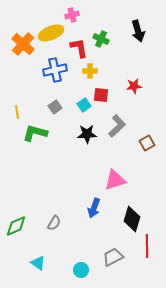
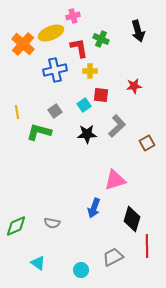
pink cross: moved 1 px right, 1 px down
gray square: moved 4 px down
green L-shape: moved 4 px right, 1 px up
gray semicircle: moved 2 px left; rotated 70 degrees clockwise
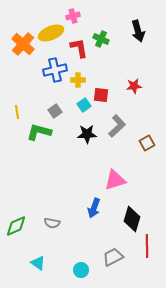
yellow cross: moved 12 px left, 9 px down
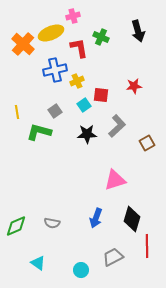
green cross: moved 2 px up
yellow cross: moved 1 px left, 1 px down; rotated 24 degrees counterclockwise
blue arrow: moved 2 px right, 10 px down
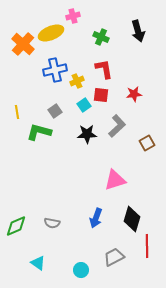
red L-shape: moved 25 px right, 21 px down
red star: moved 8 px down
gray trapezoid: moved 1 px right
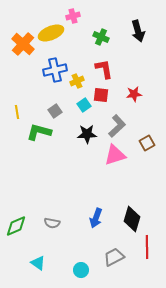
pink triangle: moved 25 px up
red line: moved 1 px down
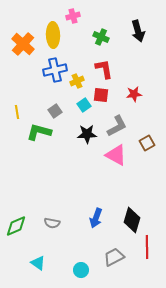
yellow ellipse: moved 2 px right, 2 px down; rotated 70 degrees counterclockwise
gray L-shape: rotated 15 degrees clockwise
pink triangle: moved 1 px right; rotated 45 degrees clockwise
black diamond: moved 1 px down
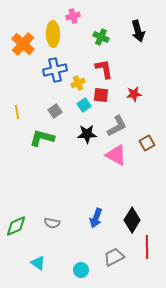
yellow ellipse: moved 1 px up
yellow cross: moved 1 px right, 2 px down
green L-shape: moved 3 px right, 6 px down
black diamond: rotated 15 degrees clockwise
